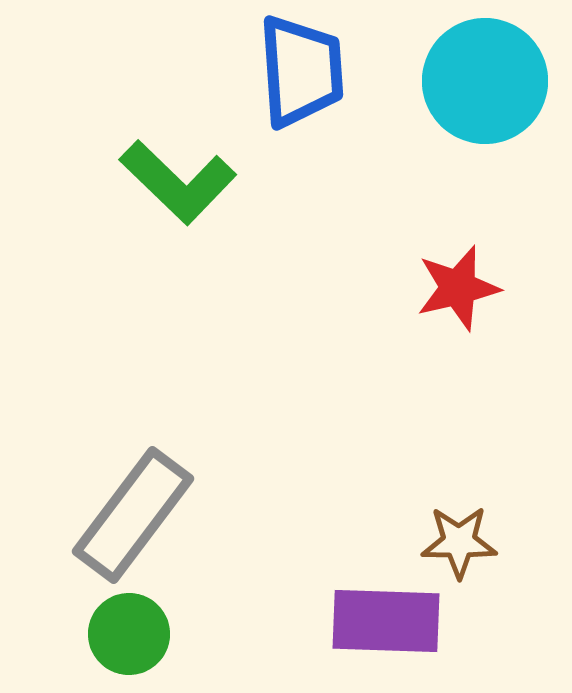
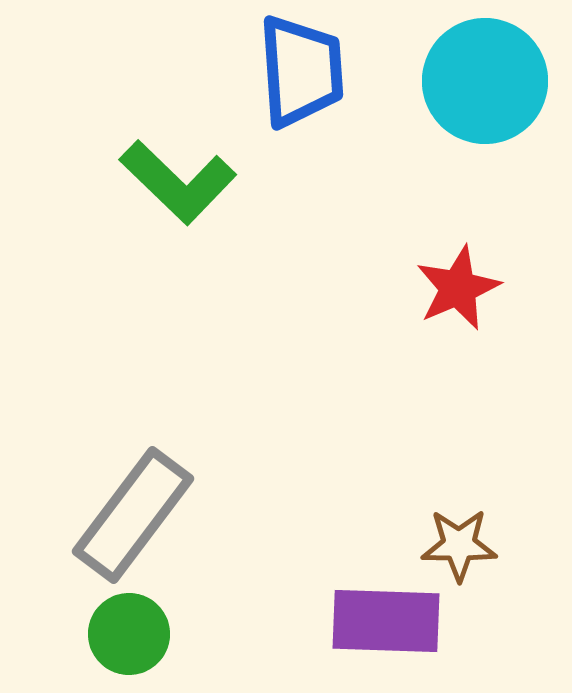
red star: rotated 10 degrees counterclockwise
brown star: moved 3 px down
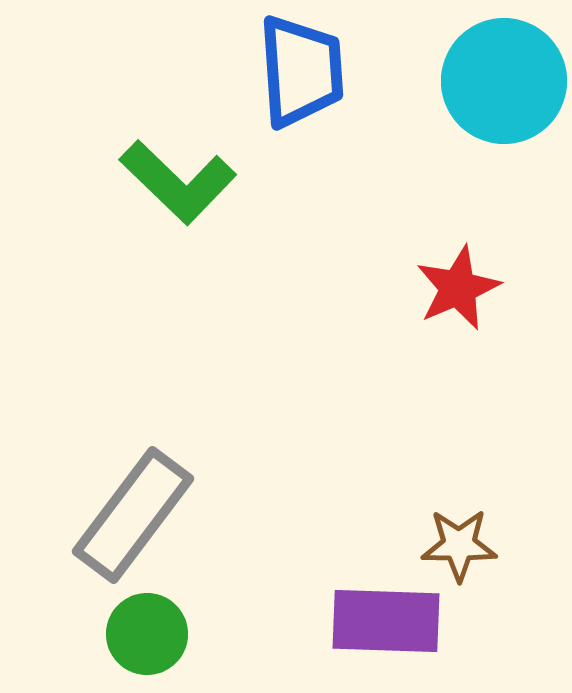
cyan circle: moved 19 px right
green circle: moved 18 px right
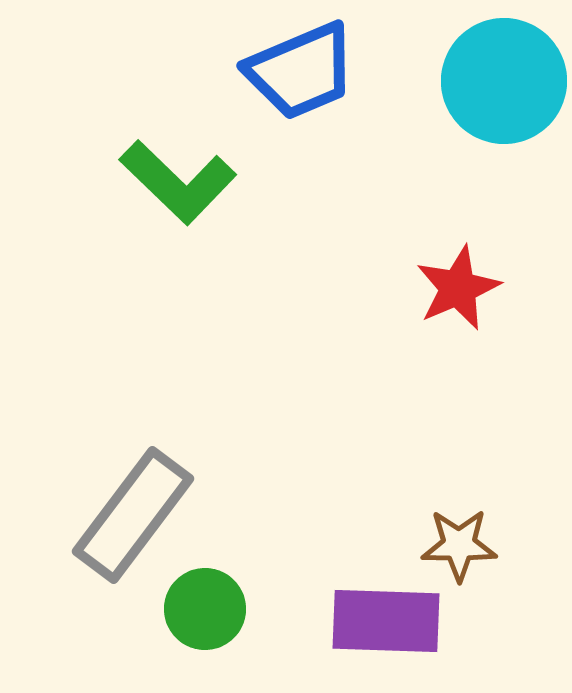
blue trapezoid: rotated 71 degrees clockwise
green circle: moved 58 px right, 25 px up
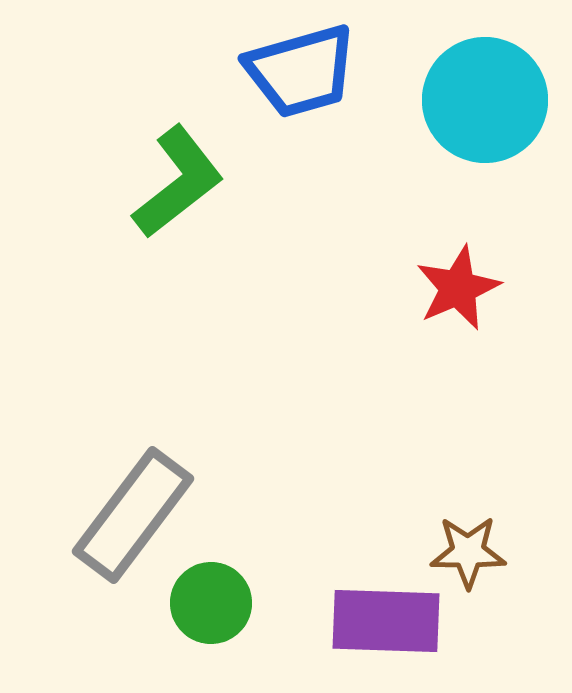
blue trapezoid: rotated 7 degrees clockwise
cyan circle: moved 19 px left, 19 px down
green L-shape: rotated 82 degrees counterclockwise
brown star: moved 9 px right, 7 px down
green circle: moved 6 px right, 6 px up
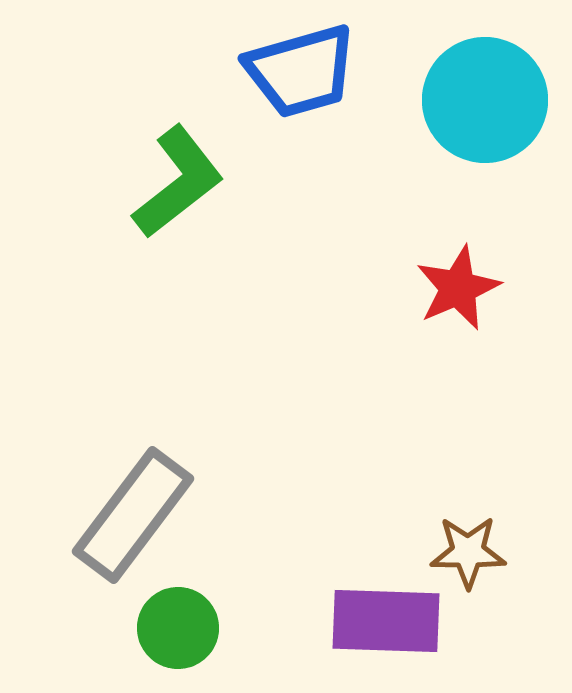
green circle: moved 33 px left, 25 px down
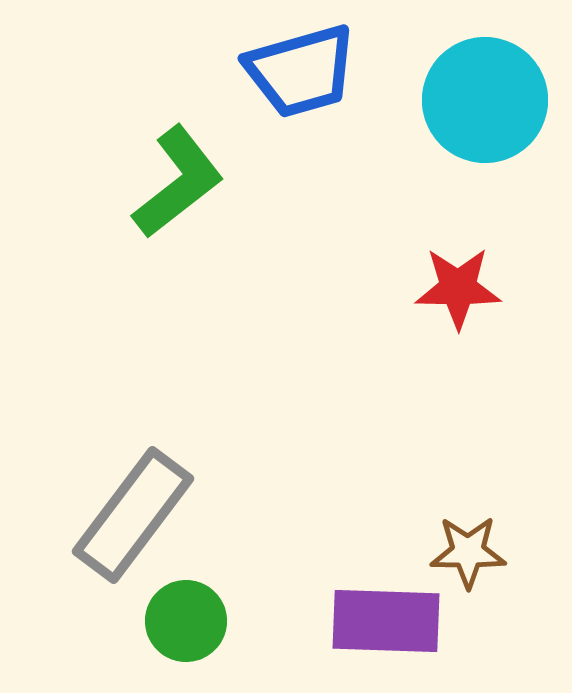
red star: rotated 24 degrees clockwise
green circle: moved 8 px right, 7 px up
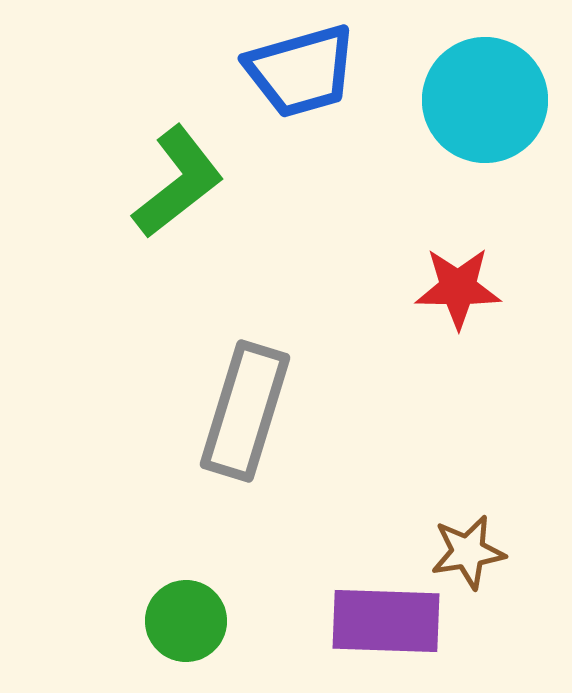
gray rectangle: moved 112 px right, 104 px up; rotated 20 degrees counterclockwise
brown star: rotated 10 degrees counterclockwise
